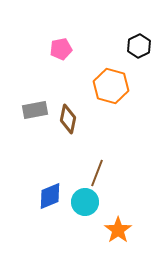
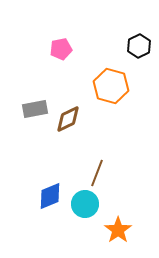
gray rectangle: moved 1 px up
brown diamond: rotated 52 degrees clockwise
cyan circle: moved 2 px down
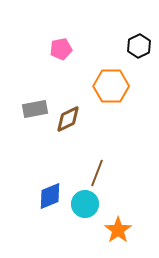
orange hexagon: rotated 16 degrees counterclockwise
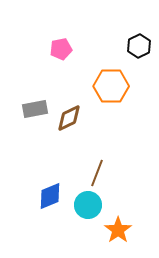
brown diamond: moved 1 px right, 1 px up
cyan circle: moved 3 px right, 1 px down
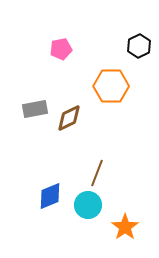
orange star: moved 7 px right, 3 px up
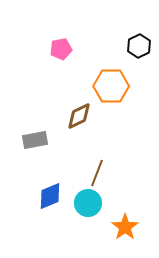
gray rectangle: moved 31 px down
brown diamond: moved 10 px right, 2 px up
cyan circle: moved 2 px up
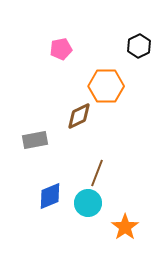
orange hexagon: moved 5 px left
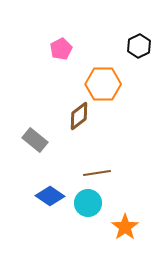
pink pentagon: rotated 15 degrees counterclockwise
orange hexagon: moved 3 px left, 2 px up
brown diamond: rotated 12 degrees counterclockwise
gray rectangle: rotated 50 degrees clockwise
brown line: rotated 60 degrees clockwise
blue diamond: rotated 56 degrees clockwise
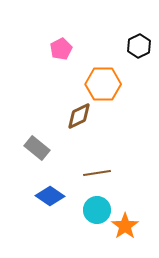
brown diamond: rotated 12 degrees clockwise
gray rectangle: moved 2 px right, 8 px down
cyan circle: moved 9 px right, 7 px down
orange star: moved 1 px up
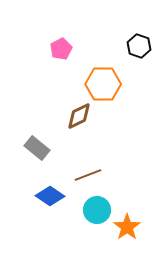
black hexagon: rotated 15 degrees counterclockwise
brown line: moved 9 px left, 2 px down; rotated 12 degrees counterclockwise
orange star: moved 2 px right, 1 px down
